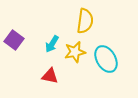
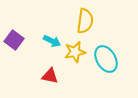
cyan arrow: moved 3 px up; rotated 96 degrees counterclockwise
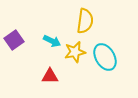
purple square: rotated 18 degrees clockwise
cyan ellipse: moved 1 px left, 2 px up
red triangle: rotated 12 degrees counterclockwise
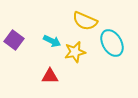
yellow semicircle: rotated 105 degrees clockwise
purple square: rotated 18 degrees counterclockwise
cyan ellipse: moved 7 px right, 14 px up
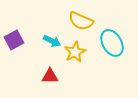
yellow semicircle: moved 4 px left
purple square: rotated 24 degrees clockwise
yellow star: rotated 15 degrees counterclockwise
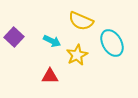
purple square: moved 3 px up; rotated 18 degrees counterclockwise
yellow star: moved 2 px right, 3 px down
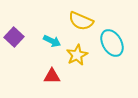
red triangle: moved 2 px right
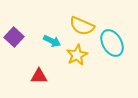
yellow semicircle: moved 1 px right, 5 px down
red triangle: moved 13 px left
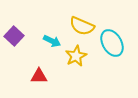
purple square: moved 1 px up
yellow star: moved 1 px left, 1 px down
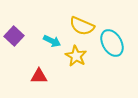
yellow star: rotated 15 degrees counterclockwise
